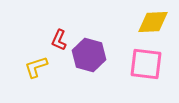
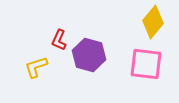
yellow diamond: rotated 48 degrees counterclockwise
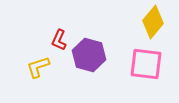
yellow L-shape: moved 2 px right
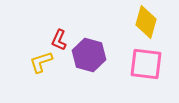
yellow diamond: moved 7 px left; rotated 24 degrees counterclockwise
yellow L-shape: moved 3 px right, 5 px up
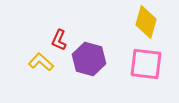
purple hexagon: moved 4 px down
yellow L-shape: rotated 60 degrees clockwise
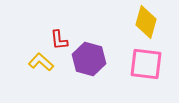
red L-shape: rotated 30 degrees counterclockwise
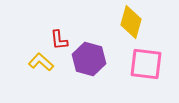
yellow diamond: moved 15 px left
